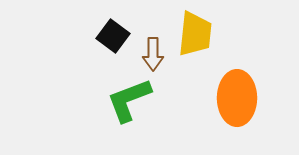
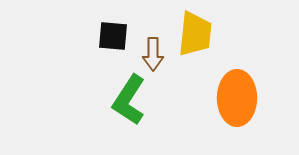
black square: rotated 32 degrees counterclockwise
green L-shape: rotated 36 degrees counterclockwise
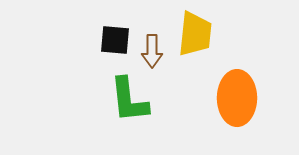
black square: moved 2 px right, 4 px down
brown arrow: moved 1 px left, 3 px up
green L-shape: rotated 39 degrees counterclockwise
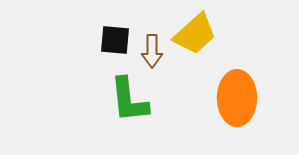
yellow trapezoid: rotated 42 degrees clockwise
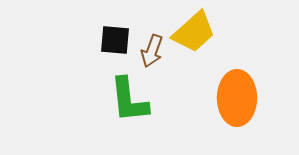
yellow trapezoid: moved 1 px left, 2 px up
brown arrow: rotated 20 degrees clockwise
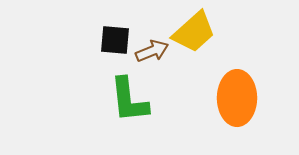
brown arrow: rotated 132 degrees counterclockwise
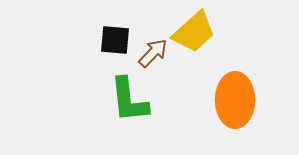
brown arrow: moved 1 px right, 2 px down; rotated 24 degrees counterclockwise
orange ellipse: moved 2 px left, 2 px down
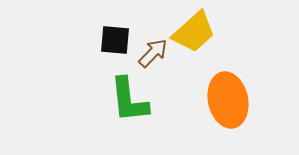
orange ellipse: moved 7 px left; rotated 12 degrees counterclockwise
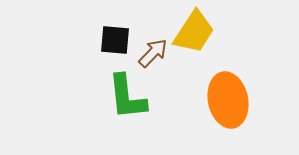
yellow trapezoid: rotated 15 degrees counterclockwise
green L-shape: moved 2 px left, 3 px up
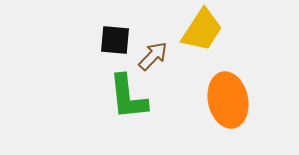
yellow trapezoid: moved 8 px right, 2 px up
brown arrow: moved 3 px down
green L-shape: moved 1 px right
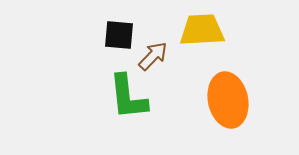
yellow trapezoid: rotated 126 degrees counterclockwise
black square: moved 4 px right, 5 px up
